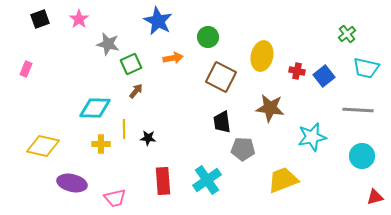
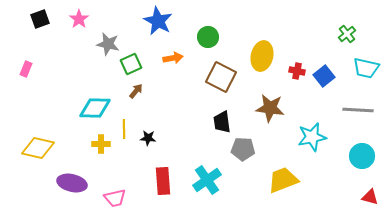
yellow diamond: moved 5 px left, 2 px down
red triangle: moved 5 px left; rotated 30 degrees clockwise
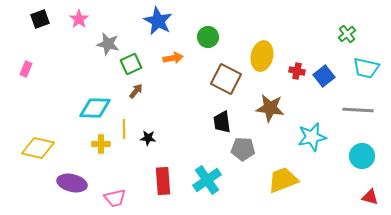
brown square: moved 5 px right, 2 px down
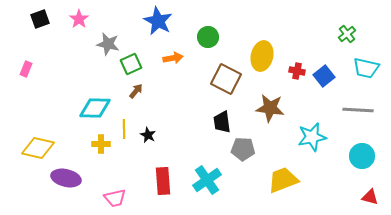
black star: moved 3 px up; rotated 21 degrees clockwise
purple ellipse: moved 6 px left, 5 px up
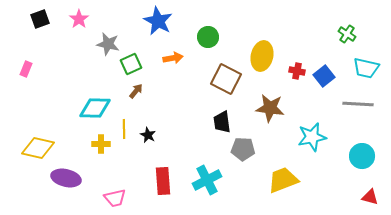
green cross: rotated 18 degrees counterclockwise
gray line: moved 6 px up
cyan cross: rotated 8 degrees clockwise
